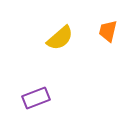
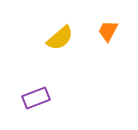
orange trapezoid: rotated 15 degrees clockwise
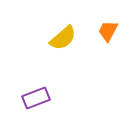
yellow semicircle: moved 3 px right
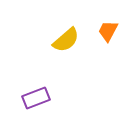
yellow semicircle: moved 3 px right, 2 px down
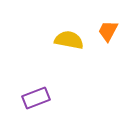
yellow semicircle: moved 3 px right; rotated 128 degrees counterclockwise
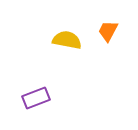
yellow semicircle: moved 2 px left
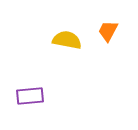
purple rectangle: moved 6 px left, 2 px up; rotated 16 degrees clockwise
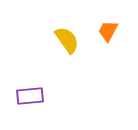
yellow semicircle: rotated 44 degrees clockwise
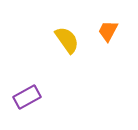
purple rectangle: moved 3 px left, 1 px down; rotated 24 degrees counterclockwise
